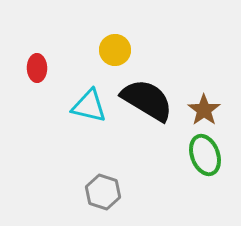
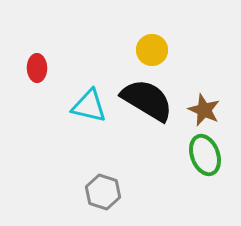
yellow circle: moved 37 px right
brown star: rotated 12 degrees counterclockwise
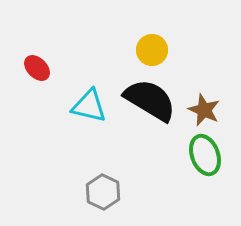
red ellipse: rotated 44 degrees counterclockwise
black semicircle: moved 3 px right
gray hexagon: rotated 8 degrees clockwise
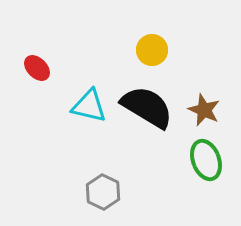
black semicircle: moved 3 px left, 7 px down
green ellipse: moved 1 px right, 5 px down
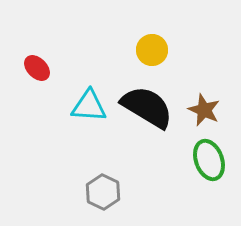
cyan triangle: rotated 9 degrees counterclockwise
green ellipse: moved 3 px right
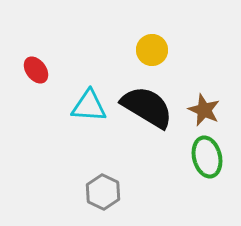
red ellipse: moved 1 px left, 2 px down; rotated 8 degrees clockwise
green ellipse: moved 2 px left, 3 px up; rotated 6 degrees clockwise
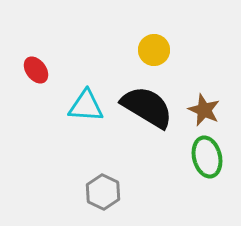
yellow circle: moved 2 px right
cyan triangle: moved 3 px left
